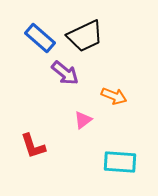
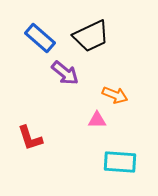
black trapezoid: moved 6 px right
orange arrow: moved 1 px right, 1 px up
pink triangle: moved 14 px right; rotated 36 degrees clockwise
red L-shape: moved 3 px left, 8 px up
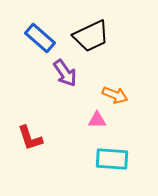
purple arrow: rotated 16 degrees clockwise
cyan rectangle: moved 8 px left, 3 px up
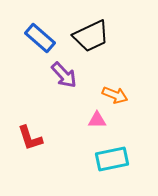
purple arrow: moved 1 px left, 2 px down; rotated 8 degrees counterclockwise
cyan rectangle: rotated 16 degrees counterclockwise
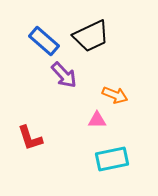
blue rectangle: moved 4 px right, 3 px down
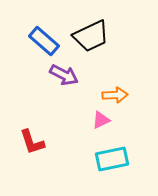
purple arrow: rotated 20 degrees counterclockwise
orange arrow: rotated 25 degrees counterclockwise
pink triangle: moved 4 px right; rotated 24 degrees counterclockwise
red L-shape: moved 2 px right, 4 px down
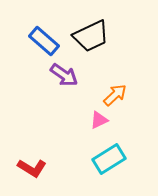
purple arrow: rotated 8 degrees clockwise
orange arrow: rotated 40 degrees counterclockwise
pink triangle: moved 2 px left
red L-shape: moved 26 px down; rotated 40 degrees counterclockwise
cyan rectangle: moved 3 px left; rotated 20 degrees counterclockwise
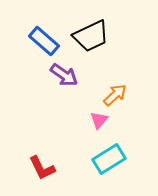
pink triangle: rotated 24 degrees counterclockwise
red L-shape: moved 10 px right; rotated 32 degrees clockwise
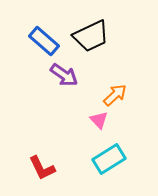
pink triangle: rotated 24 degrees counterclockwise
